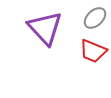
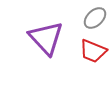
purple triangle: moved 1 px right, 10 px down
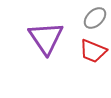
purple triangle: rotated 9 degrees clockwise
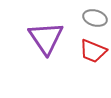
gray ellipse: rotated 60 degrees clockwise
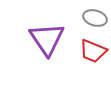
purple triangle: moved 1 px right, 1 px down
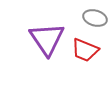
red trapezoid: moved 8 px left, 1 px up
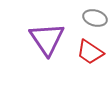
red trapezoid: moved 5 px right, 2 px down; rotated 12 degrees clockwise
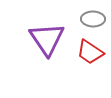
gray ellipse: moved 2 px left, 1 px down; rotated 15 degrees counterclockwise
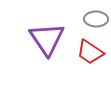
gray ellipse: moved 3 px right
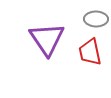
red trapezoid: rotated 44 degrees clockwise
